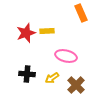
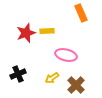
pink ellipse: moved 1 px up
black cross: moved 9 px left; rotated 28 degrees counterclockwise
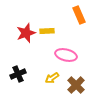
orange rectangle: moved 2 px left, 2 px down
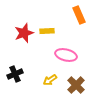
red star: moved 2 px left
black cross: moved 3 px left
yellow arrow: moved 2 px left, 2 px down
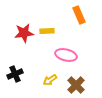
red star: rotated 12 degrees clockwise
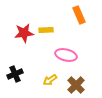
yellow rectangle: moved 1 px left, 1 px up
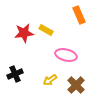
yellow rectangle: rotated 32 degrees clockwise
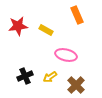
orange rectangle: moved 2 px left
red star: moved 6 px left, 7 px up
black cross: moved 10 px right, 2 px down
yellow arrow: moved 3 px up
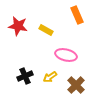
red star: rotated 18 degrees clockwise
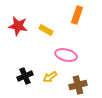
orange rectangle: rotated 42 degrees clockwise
brown cross: moved 2 px right; rotated 30 degrees clockwise
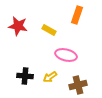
yellow rectangle: moved 3 px right
black cross: rotated 28 degrees clockwise
